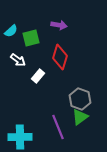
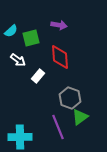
red diamond: rotated 20 degrees counterclockwise
gray hexagon: moved 10 px left, 1 px up
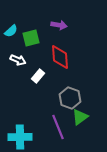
white arrow: rotated 14 degrees counterclockwise
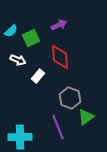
purple arrow: rotated 35 degrees counterclockwise
green square: rotated 12 degrees counterclockwise
green triangle: moved 6 px right
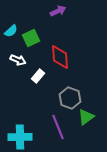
purple arrow: moved 1 px left, 14 px up
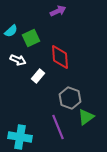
cyan cross: rotated 10 degrees clockwise
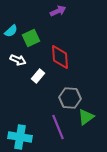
gray hexagon: rotated 15 degrees counterclockwise
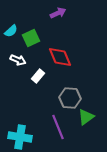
purple arrow: moved 2 px down
red diamond: rotated 20 degrees counterclockwise
